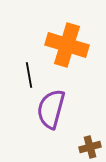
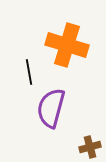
black line: moved 3 px up
purple semicircle: moved 1 px up
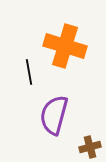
orange cross: moved 2 px left, 1 px down
purple semicircle: moved 3 px right, 7 px down
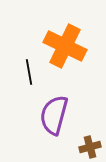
orange cross: rotated 9 degrees clockwise
